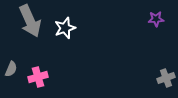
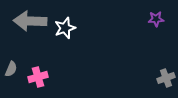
gray arrow: rotated 116 degrees clockwise
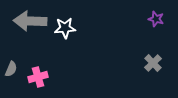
purple star: rotated 21 degrees clockwise
white star: rotated 15 degrees clockwise
gray cross: moved 13 px left, 15 px up; rotated 24 degrees counterclockwise
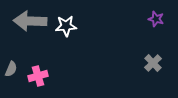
white star: moved 1 px right, 2 px up
pink cross: moved 1 px up
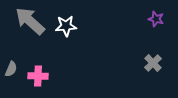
gray arrow: rotated 40 degrees clockwise
pink cross: rotated 18 degrees clockwise
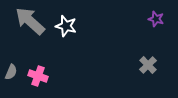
white star: rotated 20 degrees clockwise
gray cross: moved 5 px left, 2 px down
gray semicircle: moved 3 px down
pink cross: rotated 18 degrees clockwise
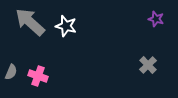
gray arrow: moved 1 px down
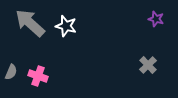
gray arrow: moved 1 px down
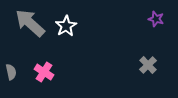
white star: rotated 25 degrees clockwise
gray semicircle: rotated 35 degrees counterclockwise
pink cross: moved 6 px right, 4 px up; rotated 12 degrees clockwise
